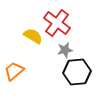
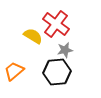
red cross: moved 1 px left, 1 px down
black hexagon: moved 20 px left
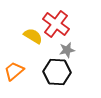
gray star: moved 2 px right
black hexagon: rotated 8 degrees clockwise
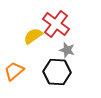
yellow semicircle: rotated 66 degrees counterclockwise
gray star: rotated 28 degrees clockwise
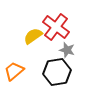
red cross: moved 3 px down
black hexagon: rotated 12 degrees counterclockwise
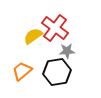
red cross: moved 1 px left, 1 px down
gray star: moved 1 px down; rotated 21 degrees counterclockwise
orange trapezoid: moved 8 px right
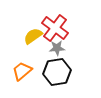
gray star: moved 10 px left, 3 px up
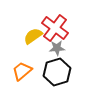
black hexagon: rotated 8 degrees counterclockwise
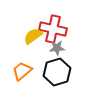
red cross: moved 2 px left, 1 px down; rotated 24 degrees counterclockwise
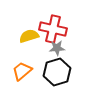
yellow semicircle: moved 4 px left; rotated 18 degrees clockwise
